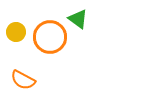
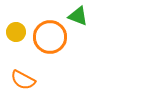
green triangle: moved 3 px up; rotated 15 degrees counterclockwise
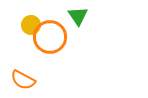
green triangle: rotated 35 degrees clockwise
yellow circle: moved 15 px right, 7 px up
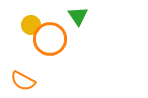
orange circle: moved 2 px down
orange semicircle: moved 1 px down
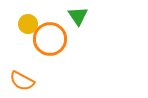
yellow circle: moved 3 px left, 1 px up
orange semicircle: moved 1 px left
